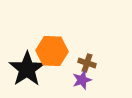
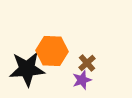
brown cross: rotated 30 degrees clockwise
black star: rotated 30 degrees clockwise
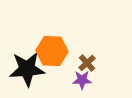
purple star: rotated 18 degrees clockwise
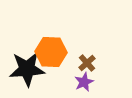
orange hexagon: moved 1 px left, 1 px down
purple star: moved 2 px right, 2 px down; rotated 24 degrees counterclockwise
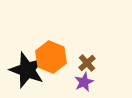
orange hexagon: moved 5 px down; rotated 20 degrees clockwise
black star: moved 1 px down; rotated 24 degrees clockwise
